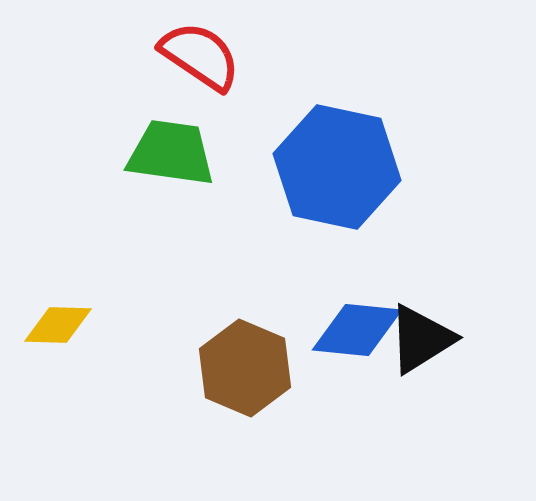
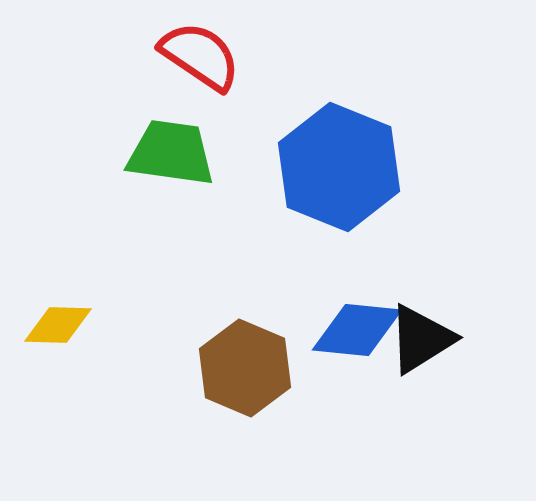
blue hexagon: moved 2 px right; rotated 10 degrees clockwise
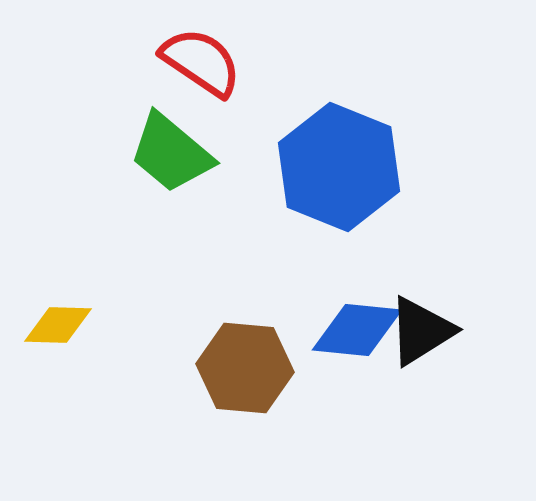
red semicircle: moved 1 px right, 6 px down
green trapezoid: rotated 148 degrees counterclockwise
black triangle: moved 8 px up
brown hexagon: rotated 18 degrees counterclockwise
